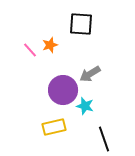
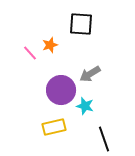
pink line: moved 3 px down
purple circle: moved 2 px left
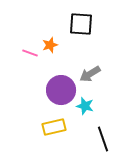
pink line: rotated 28 degrees counterclockwise
black line: moved 1 px left
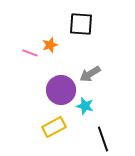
yellow rectangle: rotated 15 degrees counterclockwise
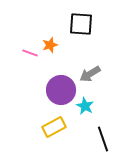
cyan star: rotated 12 degrees clockwise
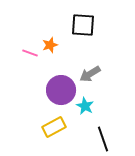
black square: moved 2 px right, 1 px down
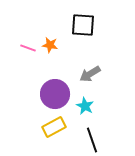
orange star: rotated 28 degrees clockwise
pink line: moved 2 px left, 5 px up
purple circle: moved 6 px left, 4 px down
black line: moved 11 px left, 1 px down
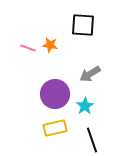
cyan star: rotated 12 degrees clockwise
yellow rectangle: moved 1 px right, 1 px down; rotated 15 degrees clockwise
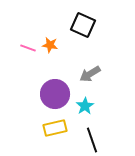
black square: rotated 20 degrees clockwise
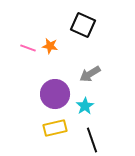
orange star: moved 1 px down
